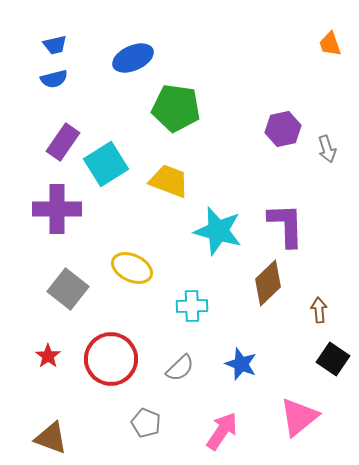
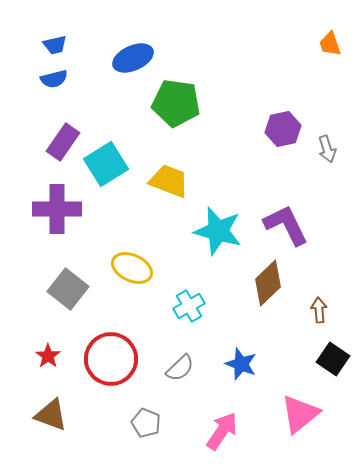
green pentagon: moved 5 px up
purple L-shape: rotated 24 degrees counterclockwise
cyan cross: moved 3 px left; rotated 28 degrees counterclockwise
pink triangle: moved 1 px right, 3 px up
brown triangle: moved 23 px up
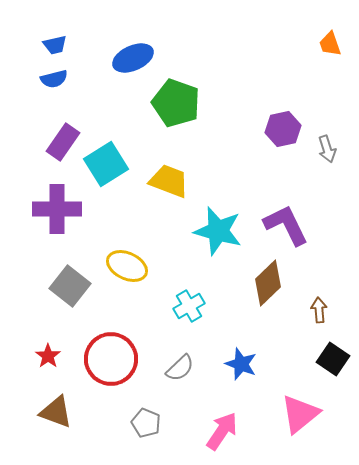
green pentagon: rotated 12 degrees clockwise
yellow ellipse: moved 5 px left, 2 px up
gray square: moved 2 px right, 3 px up
brown triangle: moved 5 px right, 3 px up
